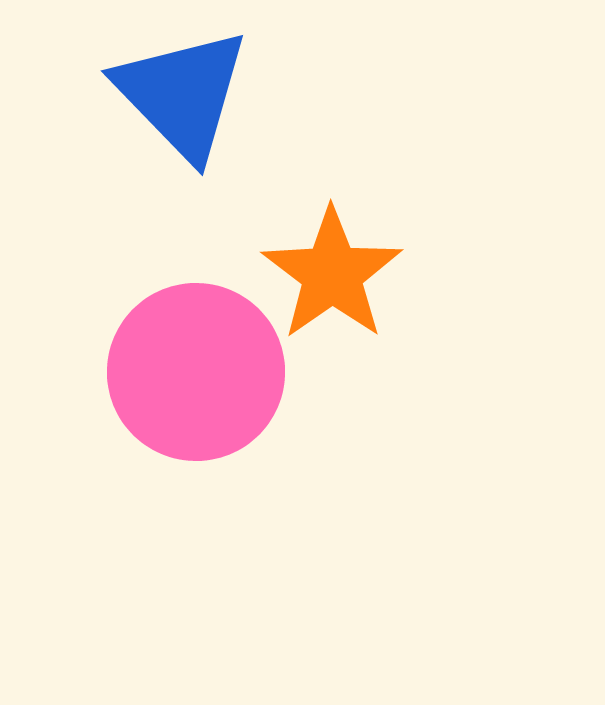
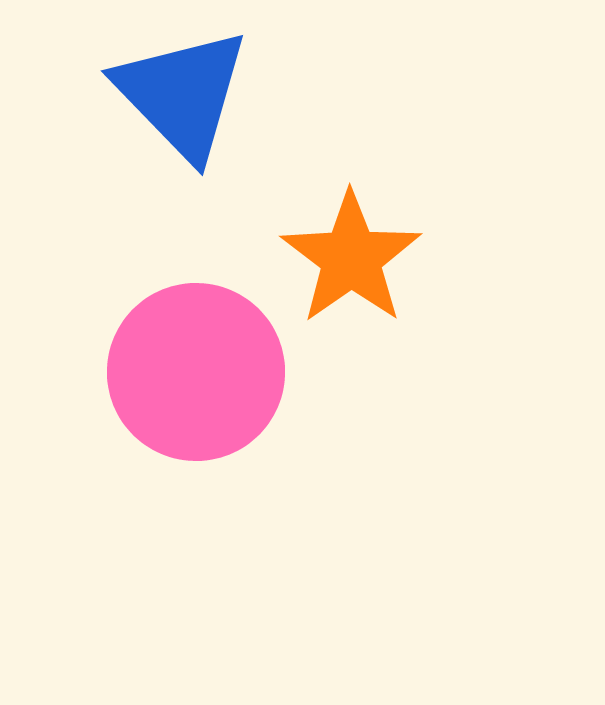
orange star: moved 19 px right, 16 px up
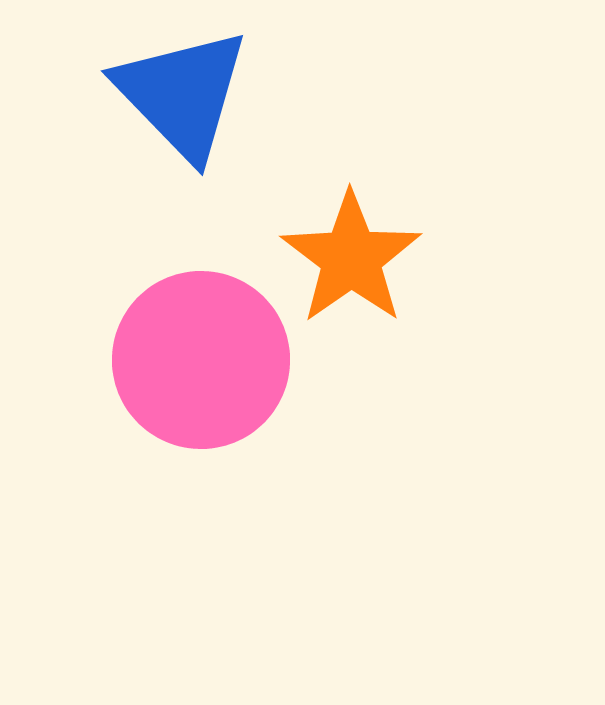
pink circle: moved 5 px right, 12 px up
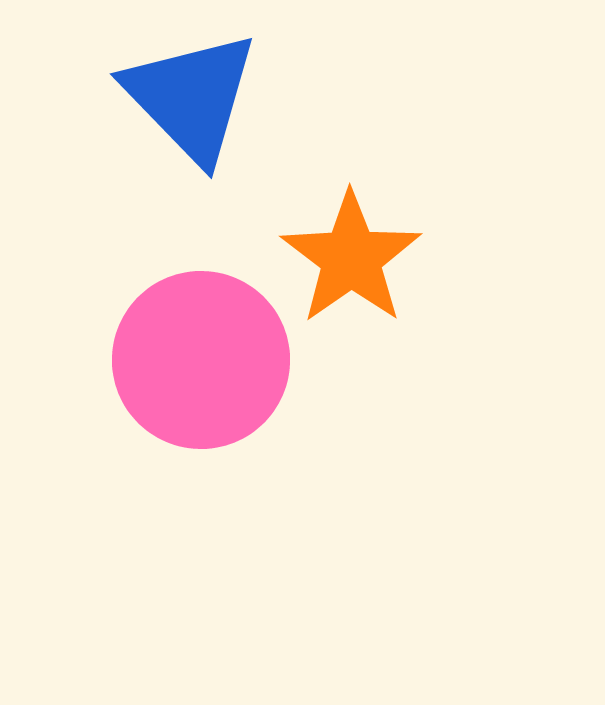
blue triangle: moved 9 px right, 3 px down
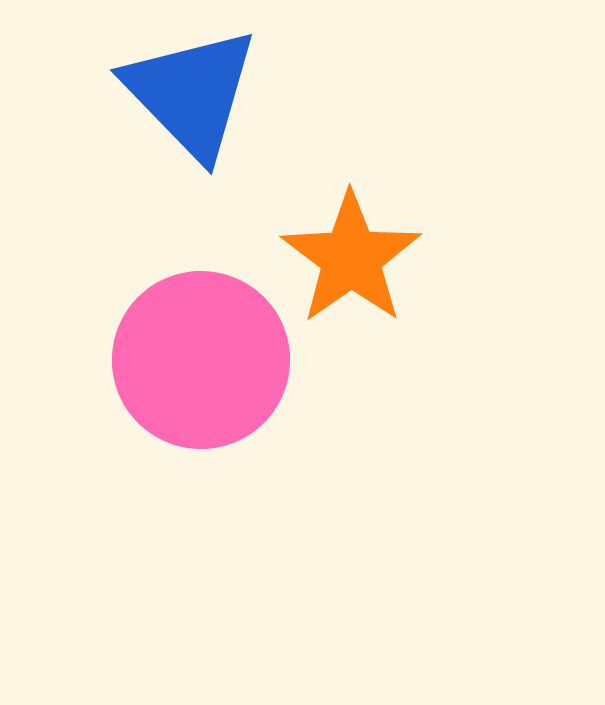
blue triangle: moved 4 px up
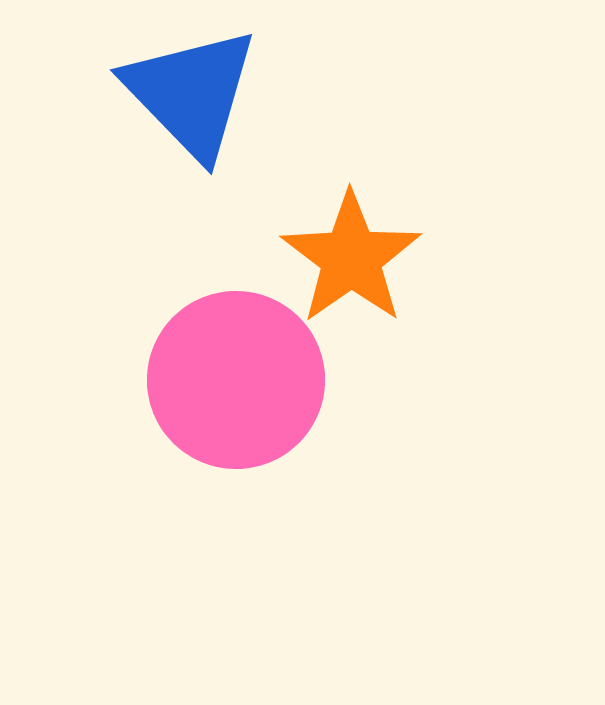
pink circle: moved 35 px right, 20 px down
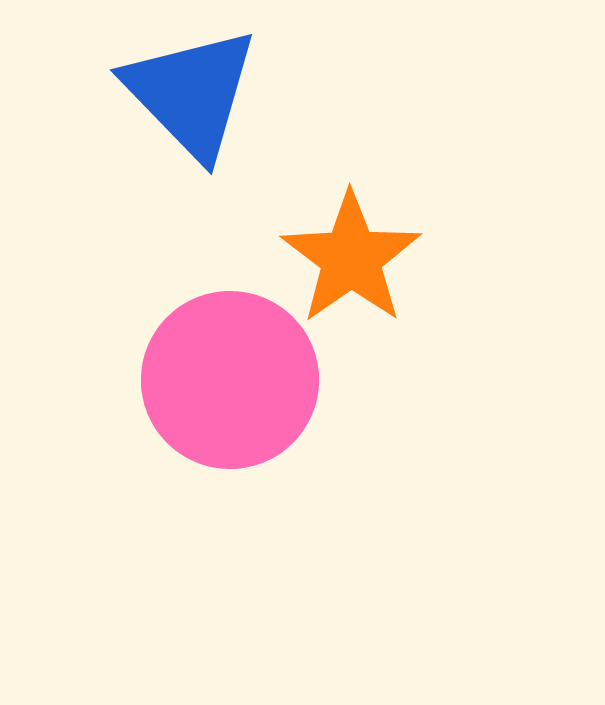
pink circle: moved 6 px left
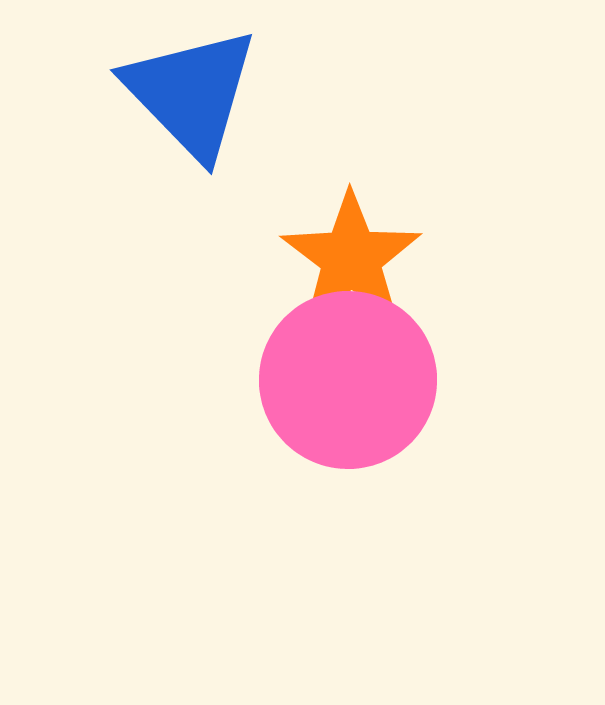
pink circle: moved 118 px right
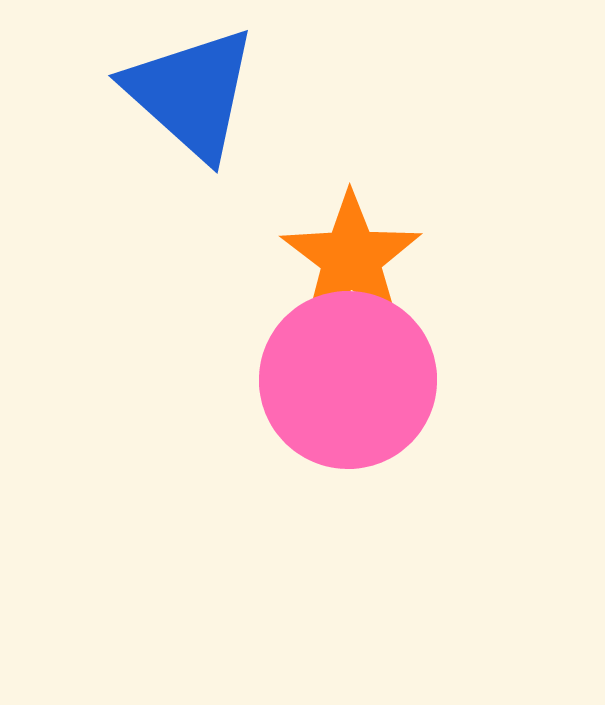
blue triangle: rotated 4 degrees counterclockwise
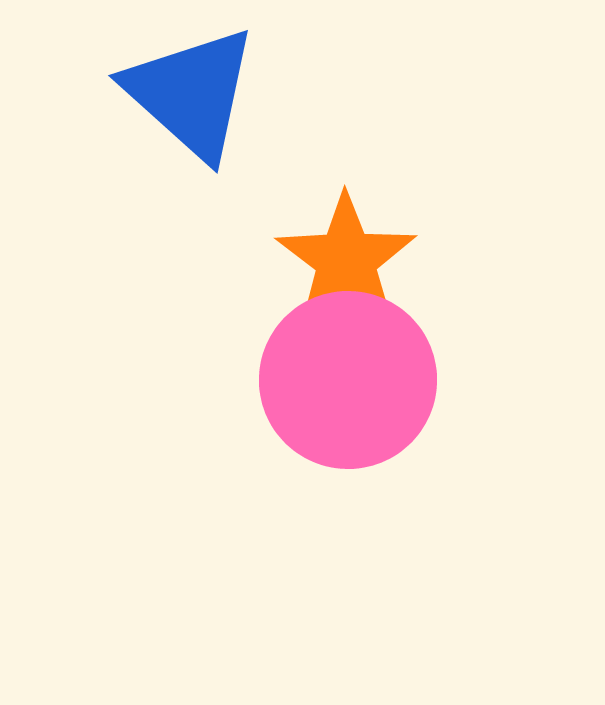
orange star: moved 5 px left, 2 px down
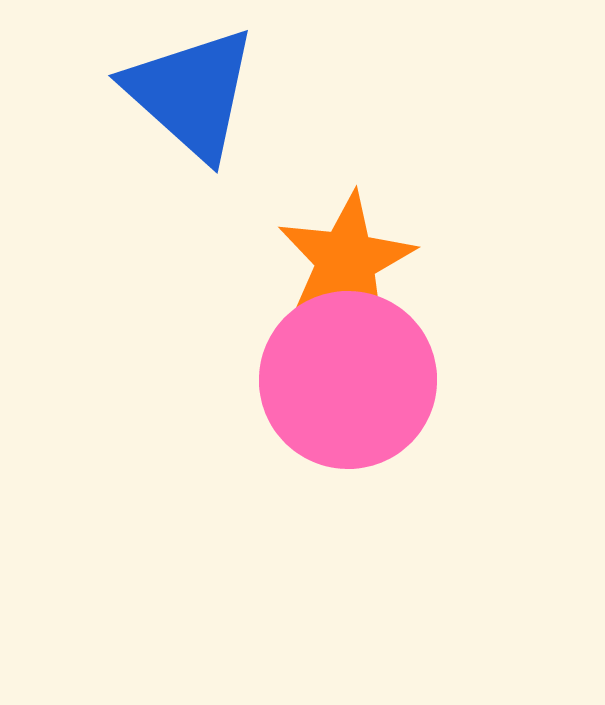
orange star: rotated 9 degrees clockwise
